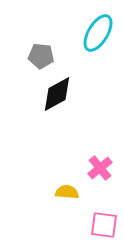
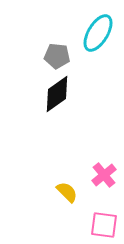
gray pentagon: moved 16 px right
black diamond: rotated 6 degrees counterclockwise
pink cross: moved 4 px right, 7 px down
yellow semicircle: rotated 40 degrees clockwise
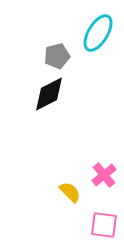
gray pentagon: rotated 20 degrees counterclockwise
black diamond: moved 8 px left; rotated 9 degrees clockwise
yellow semicircle: moved 3 px right
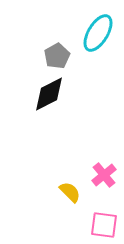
gray pentagon: rotated 15 degrees counterclockwise
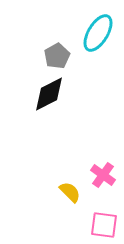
pink cross: moved 1 px left; rotated 15 degrees counterclockwise
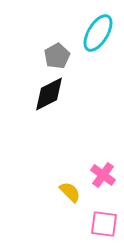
pink square: moved 1 px up
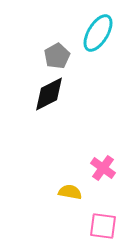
pink cross: moved 7 px up
yellow semicircle: rotated 35 degrees counterclockwise
pink square: moved 1 px left, 2 px down
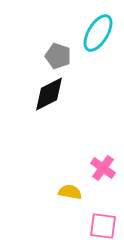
gray pentagon: moved 1 px right; rotated 25 degrees counterclockwise
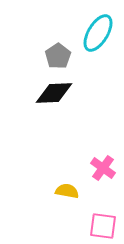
gray pentagon: rotated 20 degrees clockwise
black diamond: moved 5 px right, 1 px up; rotated 24 degrees clockwise
yellow semicircle: moved 3 px left, 1 px up
